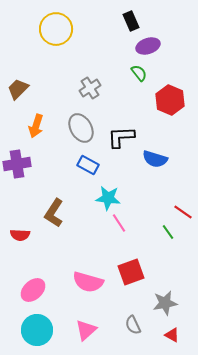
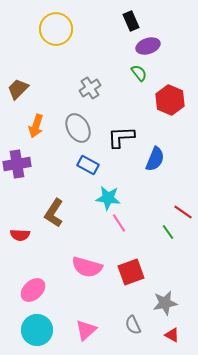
gray ellipse: moved 3 px left
blue semicircle: rotated 85 degrees counterclockwise
pink semicircle: moved 1 px left, 15 px up
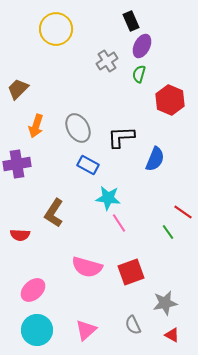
purple ellipse: moved 6 px left; rotated 45 degrees counterclockwise
green semicircle: moved 1 px down; rotated 126 degrees counterclockwise
gray cross: moved 17 px right, 27 px up
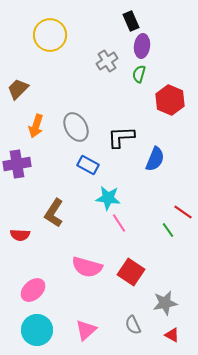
yellow circle: moved 6 px left, 6 px down
purple ellipse: rotated 20 degrees counterclockwise
gray ellipse: moved 2 px left, 1 px up
green line: moved 2 px up
red square: rotated 36 degrees counterclockwise
